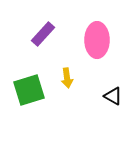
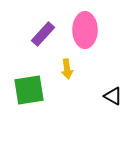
pink ellipse: moved 12 px left, 10 px up
yellow arrow: moved 9 px up
green square: rotated 8 degrees clockwise
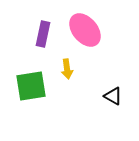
pink ellipse: rotated 40 degrees counterclockwise
purple rectangle: rotated 30 degrees counterclockwise
green square: moved 2 px right, 4 px up
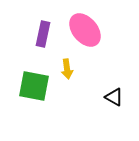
green square: moved 3 px right; rotated 20 degrees clockwise
black triangle: moved 1 px right, 1 px down
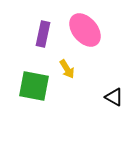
yellow arrow: rotated 24 degrees counterclockwise
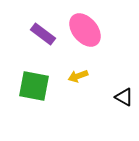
purple rectangle: rotated 65 degrees counterclockwise
yellow arrow: moved 11 px right, 7 px down; rotated 102 degrees clockwise
black triangle: moved 10 px right
